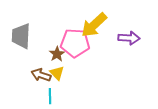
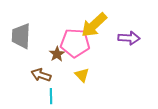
yellow triangle: moved 25 px right, 2 px down
cyan line: moved 1 px right
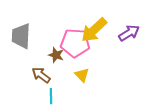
yellow arrow: moved 5 px down
purple arrow: moved 5 px up; rotated 35 degrees counterclockwise
brown star: moved 1 px left, 1 px down; rotated 21 degrees counterclockwise
brown arrow: rotated 18 degrees clockwise
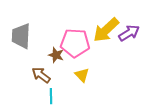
yellow arrow: moved 12 px right
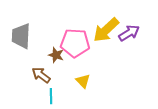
yellow triangle: moved 1 px right, 6 px down
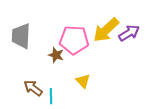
pink pentagon: moved 1 px left, 3 px up
brown arrow: moved 8 px left, 13 px down
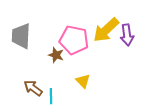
purple arrow: moved 2 px left, 2 px down; rotated 115 degrees clockwise
pink pentagon: rotated 8 degrees clockwise
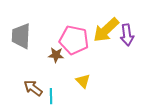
brown star: rotated 14 degrees counterclockwise
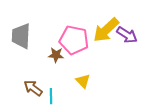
purple arrow: rotated 50 degrees counterclockwise
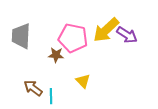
pink pentagon: moved 1 px left, 2 px up
